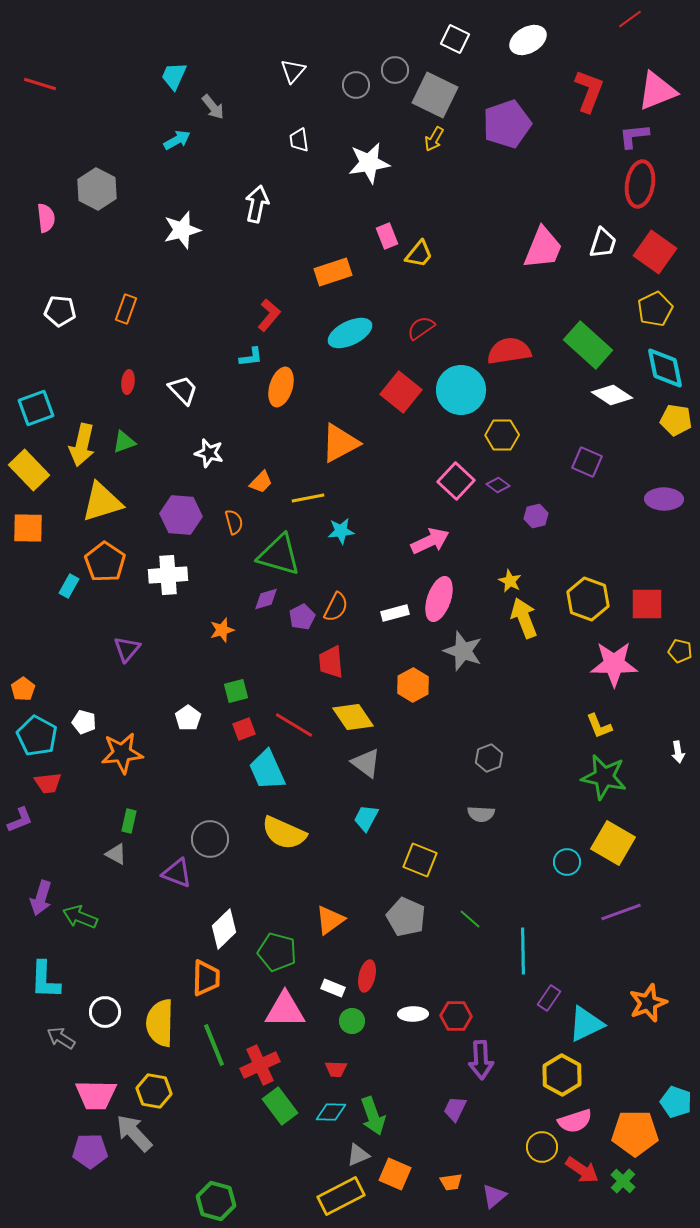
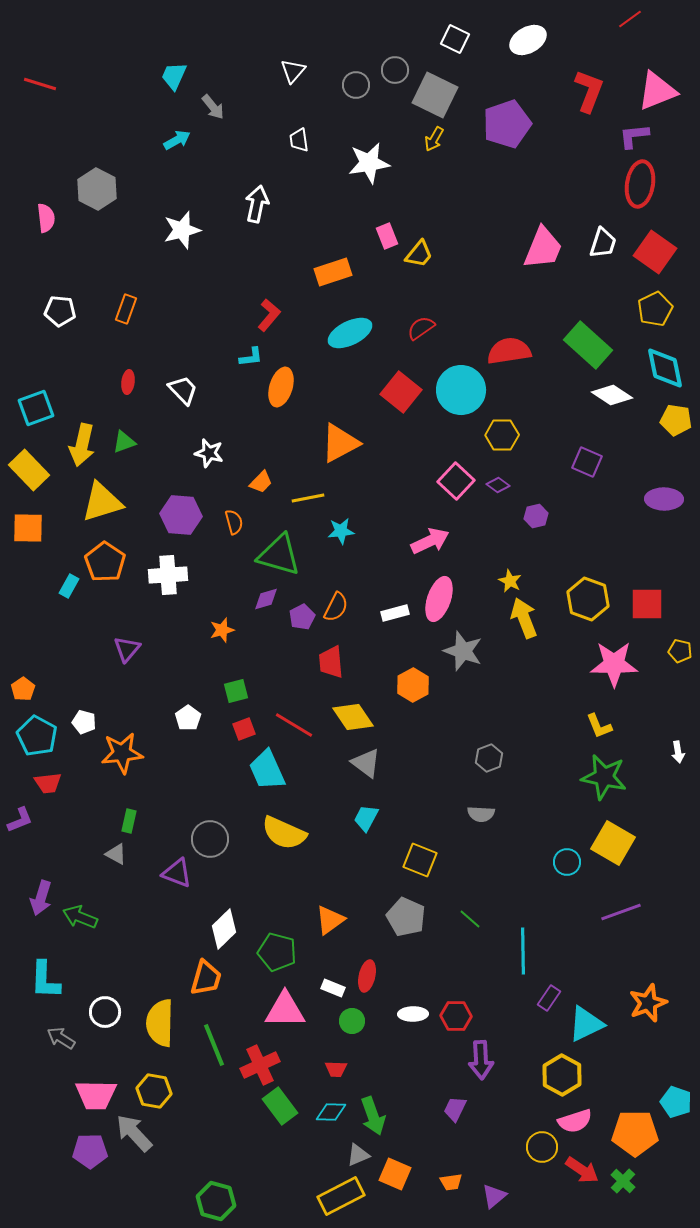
orange trapezoid at (206, 978): rotated 15 degrees clockwise
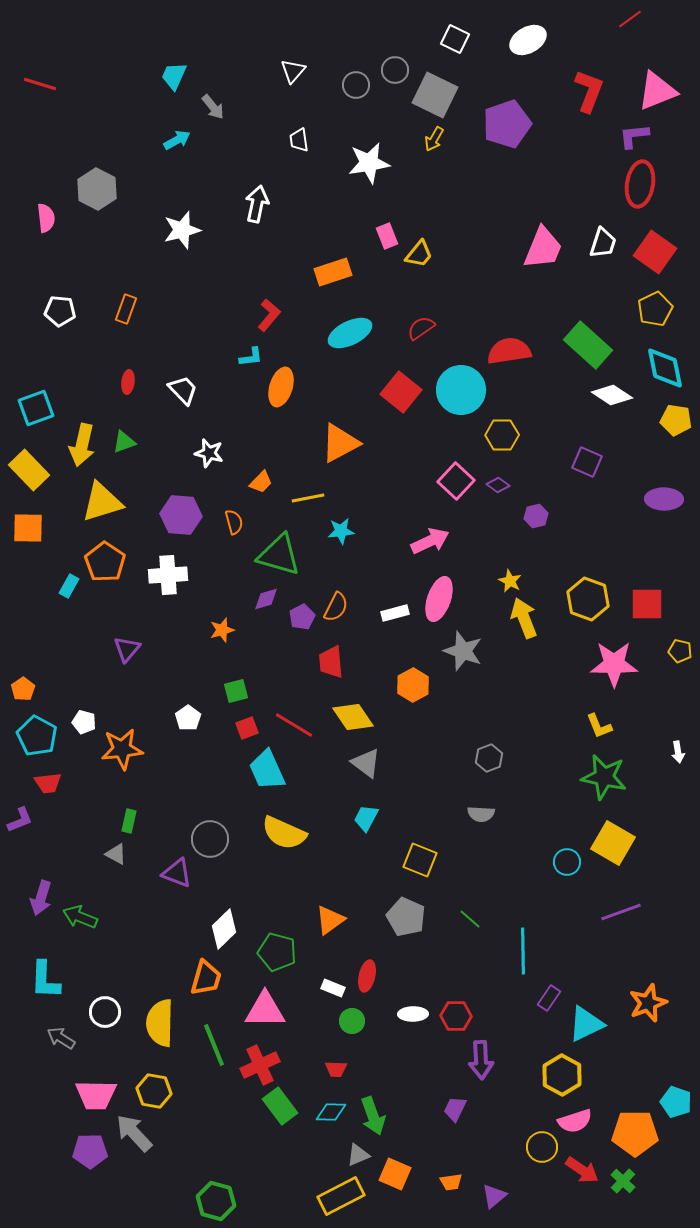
red square at (244, 729): moved 3 px right, 1 px up
orange star at (122, 753): moved 4 px up
pink triangle at (285, 1010): moved 20 px left
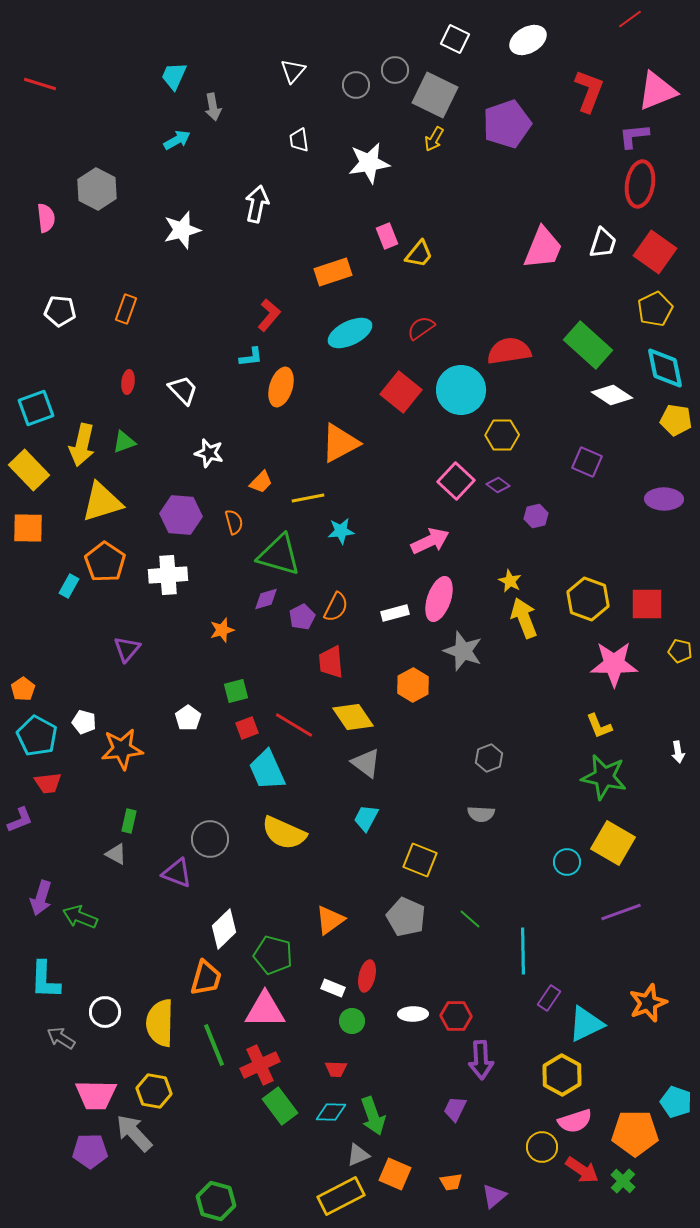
gray arrow at (213, 107): rotated 28 degrees clockwise
green pentagon at (277, 952): moved 4 px left, 3 px down
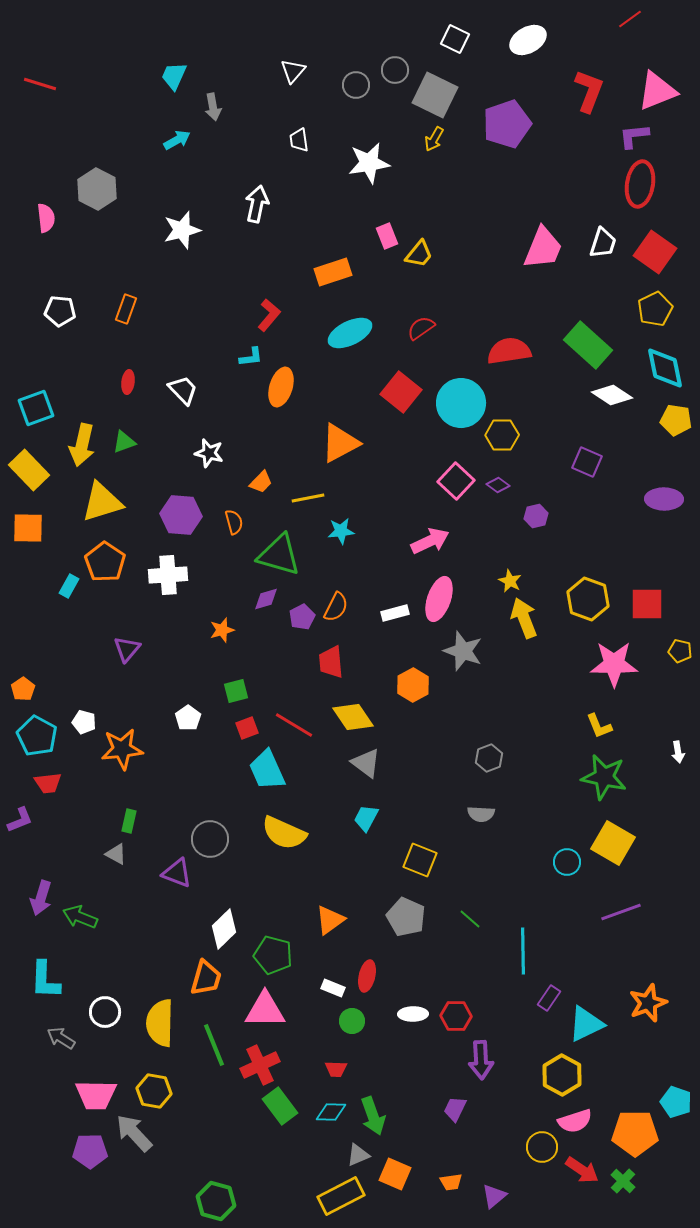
cyan circle at (461, 390): moved 13 px down
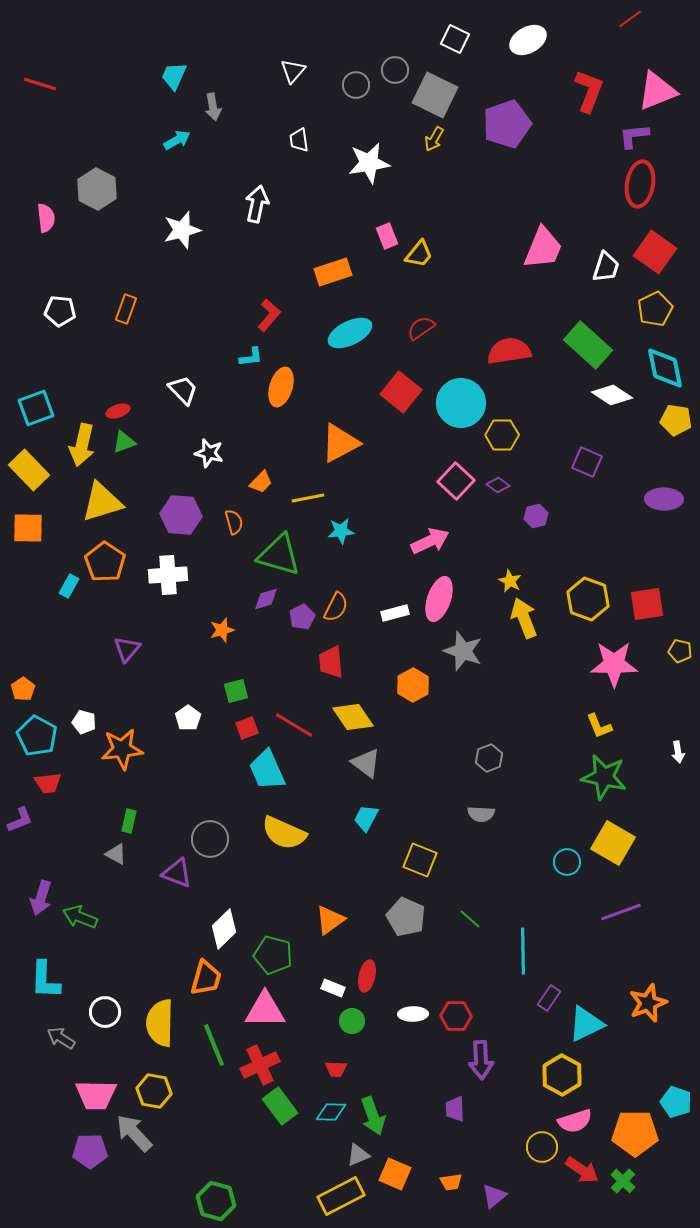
white trapezoid at (603, 243): moved 3 px right, 24 px down
red ellipse at (128, 382): moved 10 px left, 29 px down; rotated 65 degrees clockwise
red square at (647, 604): rotated 9 degrees counterclockwise
purple trapezoid at (455, 1109): rotated 28 degrees counterclockwise
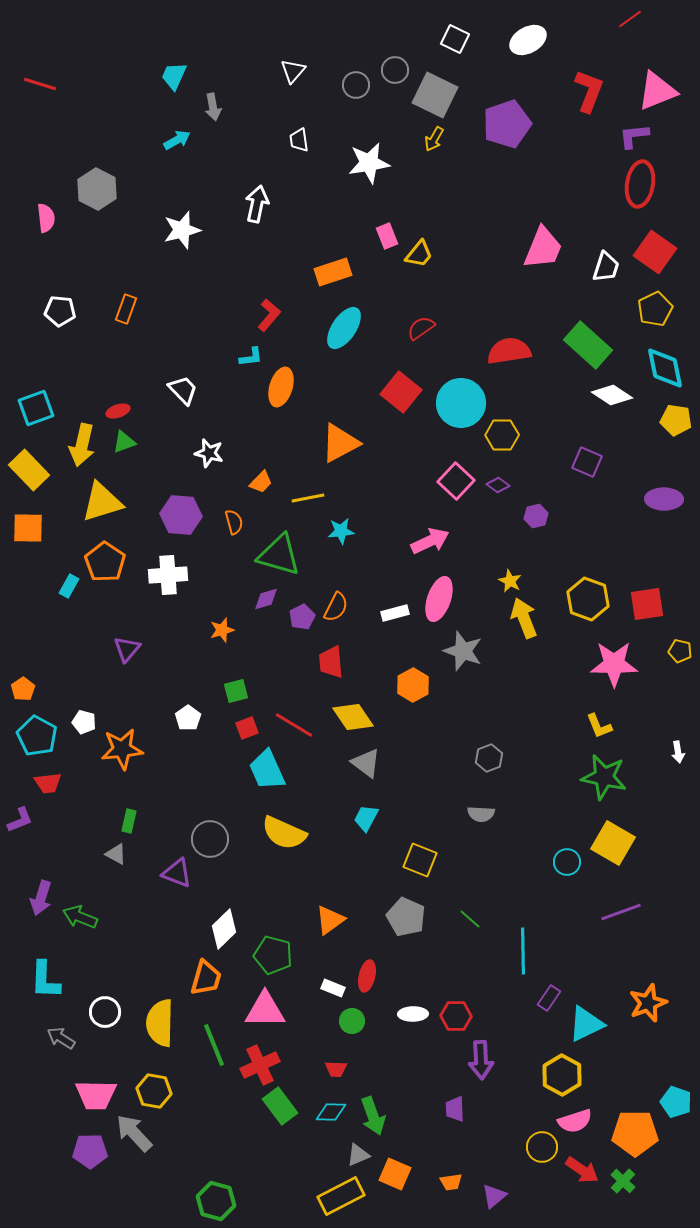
cyan ellipse at (350, 333): moved 6 px left, 5 px up; rotated 30 degrees counterclockwise
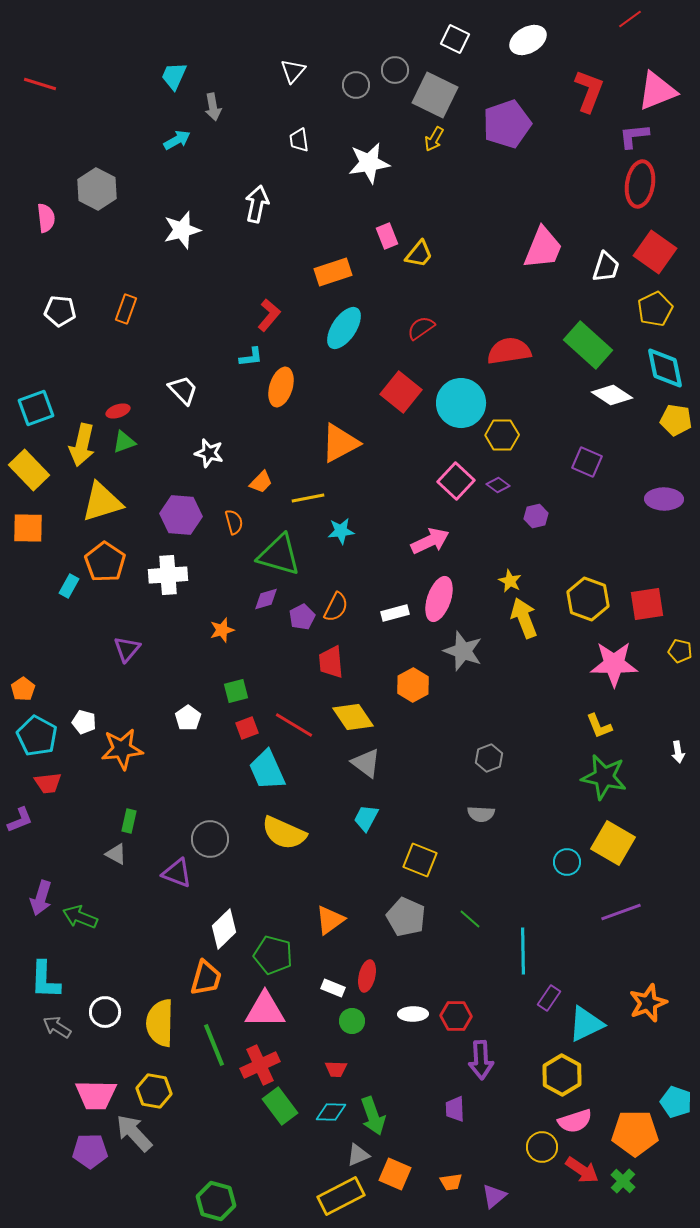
gray arrow at (61, 1038): moved 4 px left, 11 px up
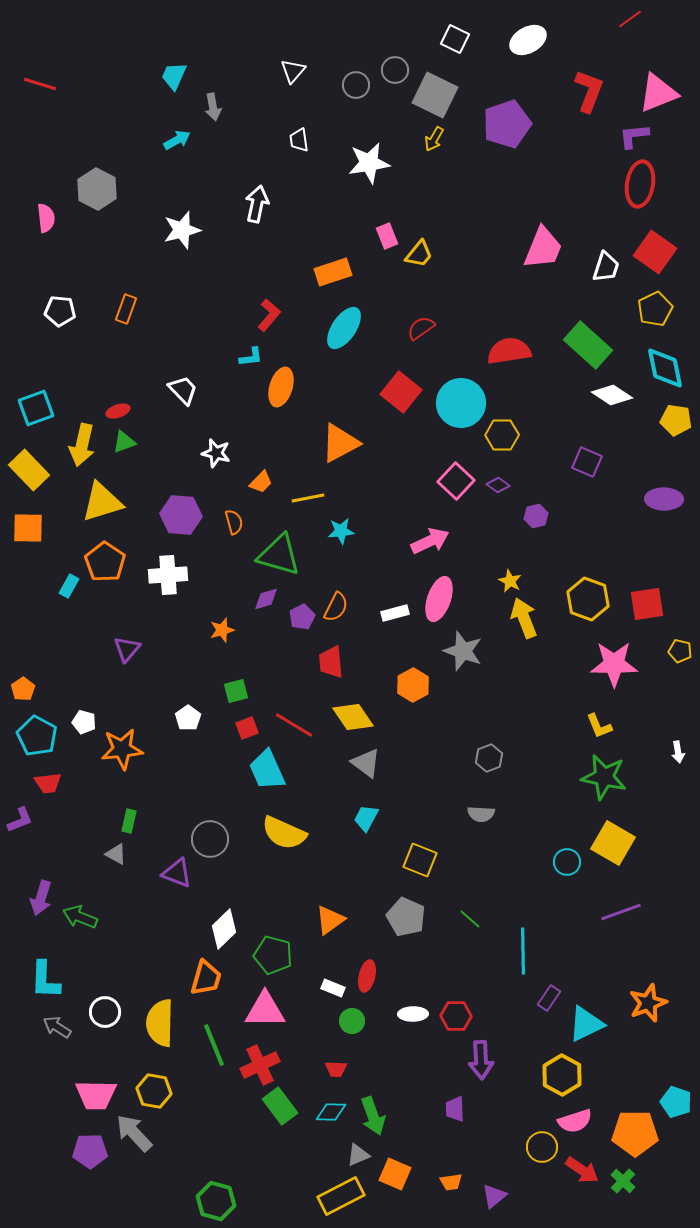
pink triangle at (657, 91): moved 1 px right, 2 px down
white star at (209, 453): moved 7 px right
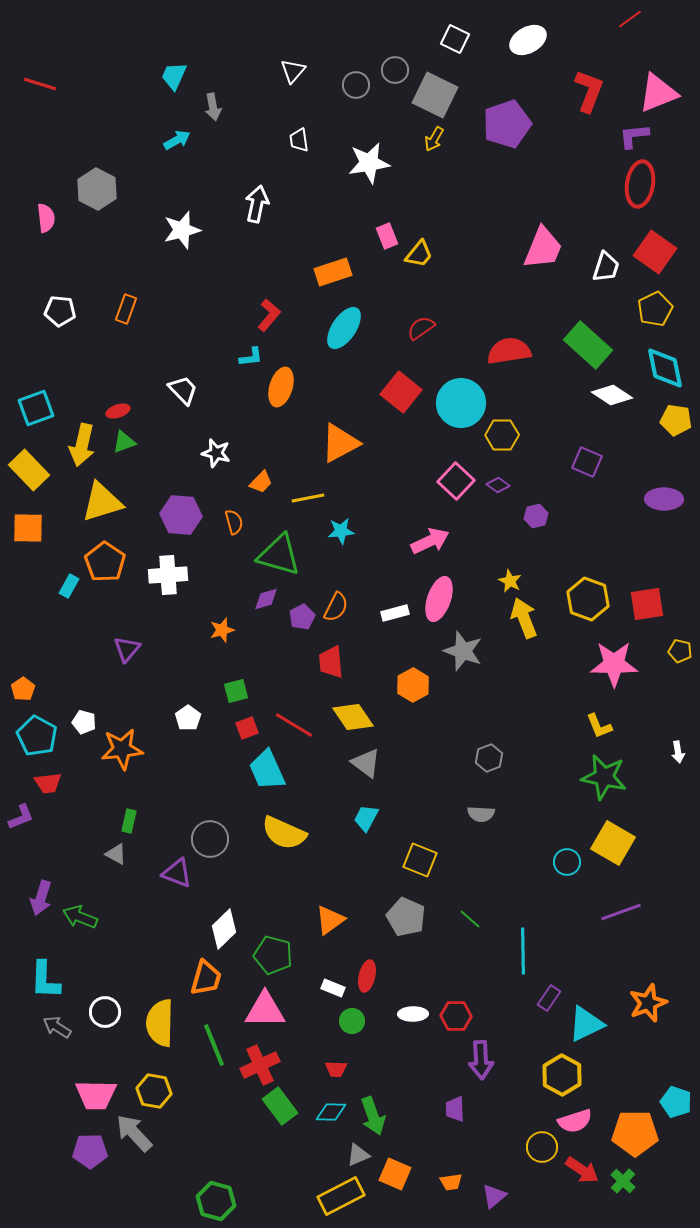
purple L-shape at (20, 820): moved 1 px right, 3 px up
